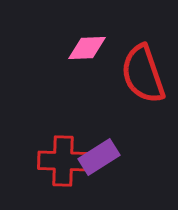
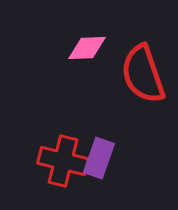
purple rectangle: moved 1 px down; rotated 39 degrees counterclockwise
red cross: rotated 12 degrees clockwise
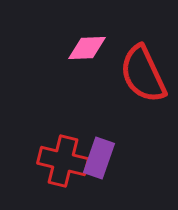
red semicircle: rotated 6 degrees counterclockwise
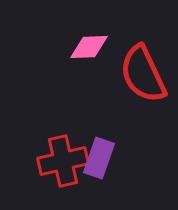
pink diamond: moved 2 px right, 1 px up
red cross: rotated 27 degrees counterclockwise
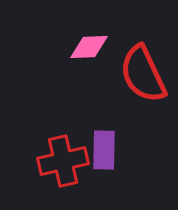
purple rectangle: moved 5 px right, 8 px up; rotated 18 degrees counterclockwise
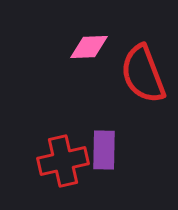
red semicircle: rotated 4 degrees clockwise
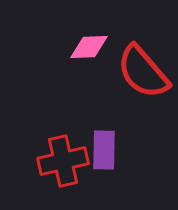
red semicircle: moved 2 px up; rotated 20 degrees counterclockwise
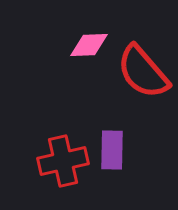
pink diamond: moved 2 px up
purple rectangle: moved 8 px right
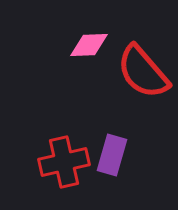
purple rectangle: moved 5 px down; rotated 15 degrees clockwise
red cross: moved 1 px right, 1 px down
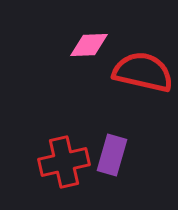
red semicircle: rotated 144 degrees clockwise
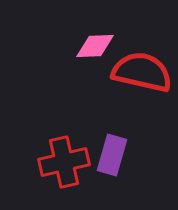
pink diamond: moved 6 px right, 1 px down
red semicircle: moved 1 px left
